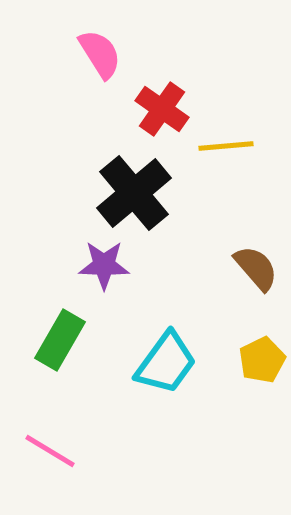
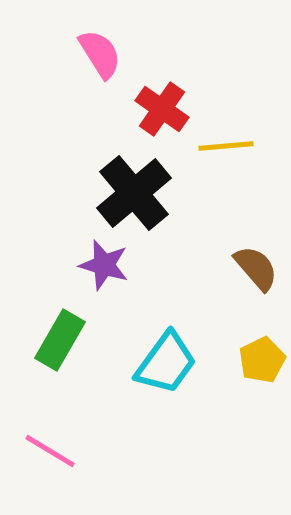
purple star: rotated 15 degrees clockwise
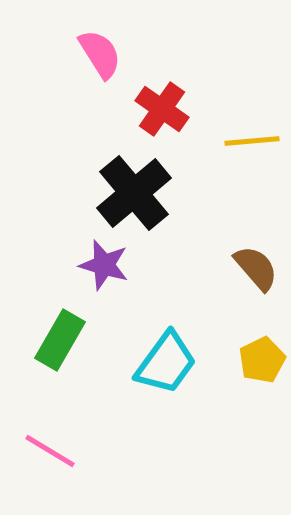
yellow line: moved 26 px right, 5 px up
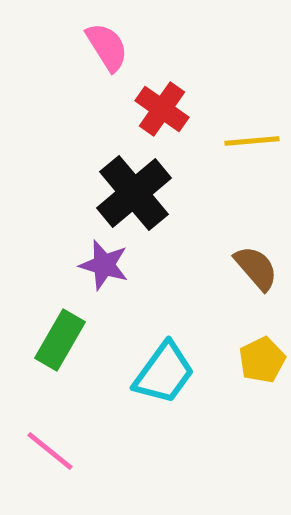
pink semicircle: moved 7 px right, 7 px up
cyan trapezoid: moved 2 px left, 10 px down
pink line: rotated 8 degrees clockwise
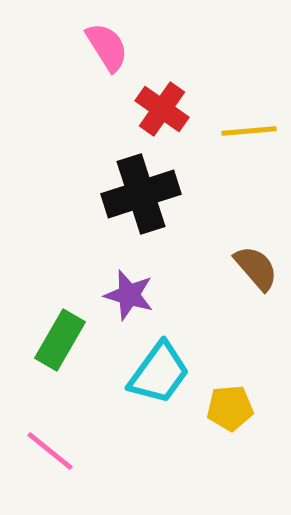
yellow line: moved 3 px left, 10 px up
black cross: moved 7 px right, 1 px down; rotated 22 degrees clockwise
purple star: moved 25 px right, 30 px down
yellow pentagon: moved 32 px left, 48 px down; rotated 21 degrees clockwise
cyan trapezoid: moved 5 px left
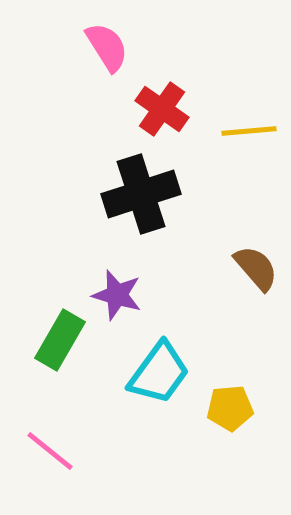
purple star: moved 12 px left
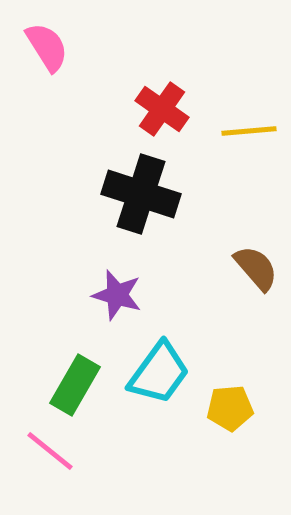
pink semicircle: moved 60 px left
black cross: rotated 36 degrees clockwise
green rectangle: moved 15 px right, 45 px down
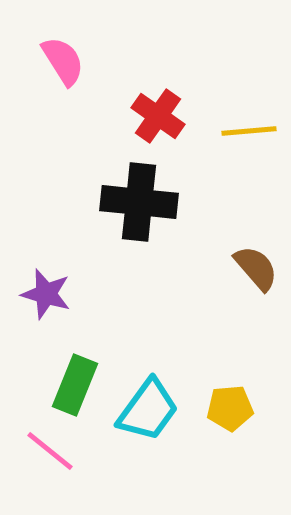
pink semicircle: moved 16 px right, 14 px down
red cross: moved 4 px left, 7 px down
black cross: moved 2 px left, 8 px down; rotated 12 degrees counterclockwise
purple star: moved 71 px left, 1 px up
cyan trapezoid: moved 11 px left, 37 px down
green rectangle: rotated 8 degrees counterclockwise
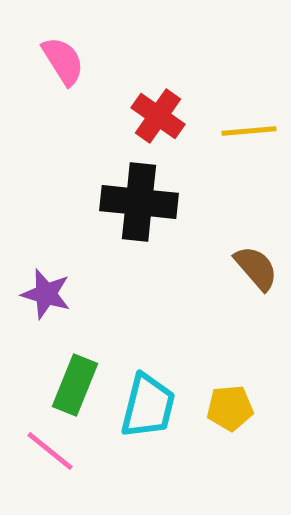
cyan trapezoid: moved 4 px up; rotated 22 degrees counterclockwise
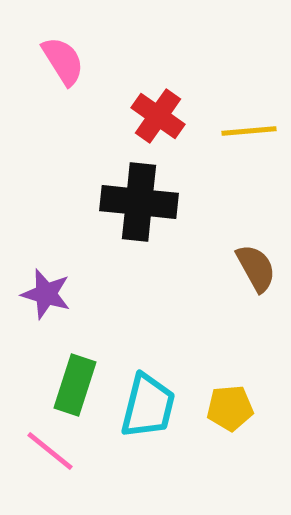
brown semicircle: rotated 12 degrees clockwise
green rectangle: rotated 4 degrees counterclockwise
